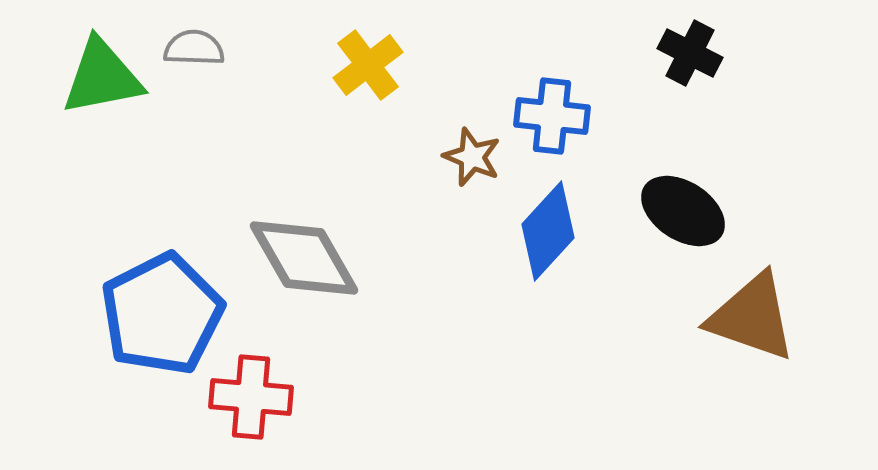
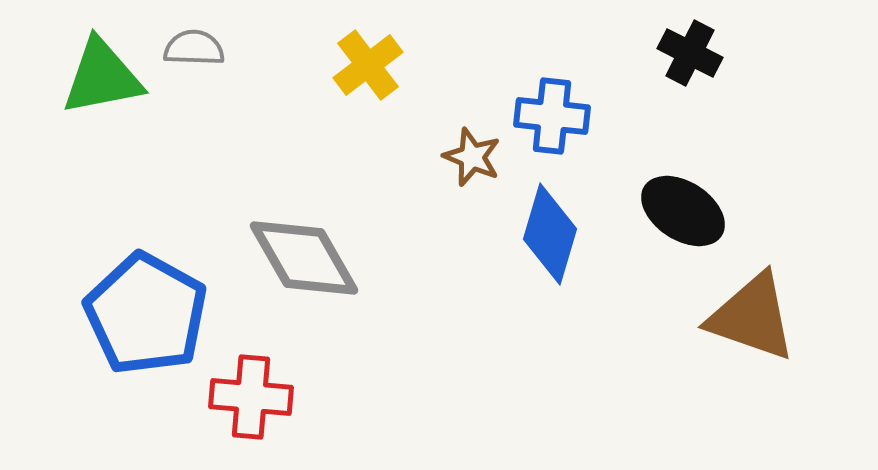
blue diamond: moved 2 px right, 3 px down; rotated 26 degrees counterclockwise
blue pentagon: moved 16 px left; rotated 16 degrees counterclockwise
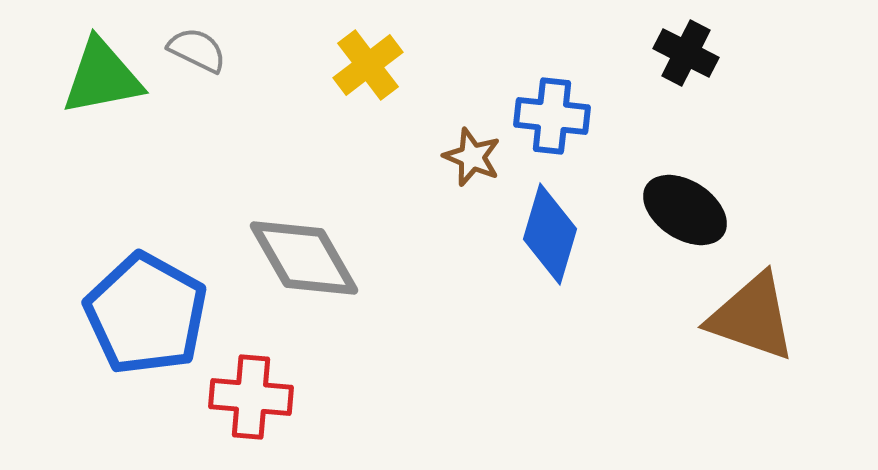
gray semicircle: moved 3 px right, 2 px down; rotated 24 degrees clockwise
black cross: moved 4 px left
black ellipse: moved 2 px right, 1 px up
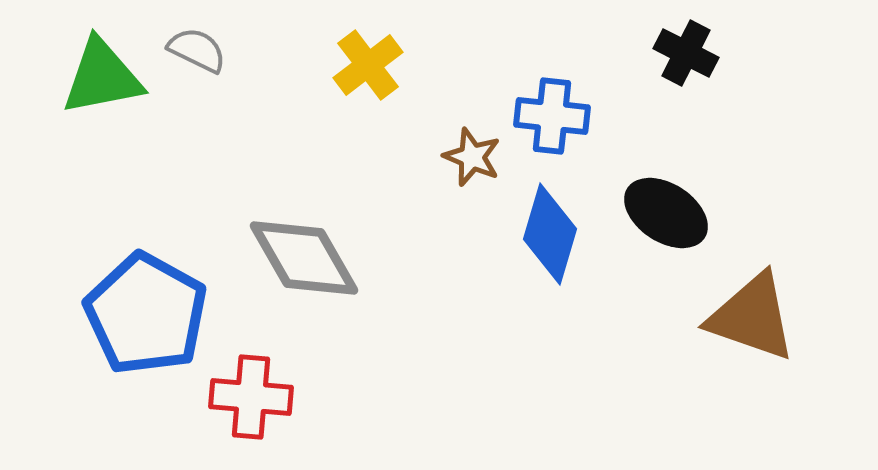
black ellipse: moved 19 px left, 3 px down
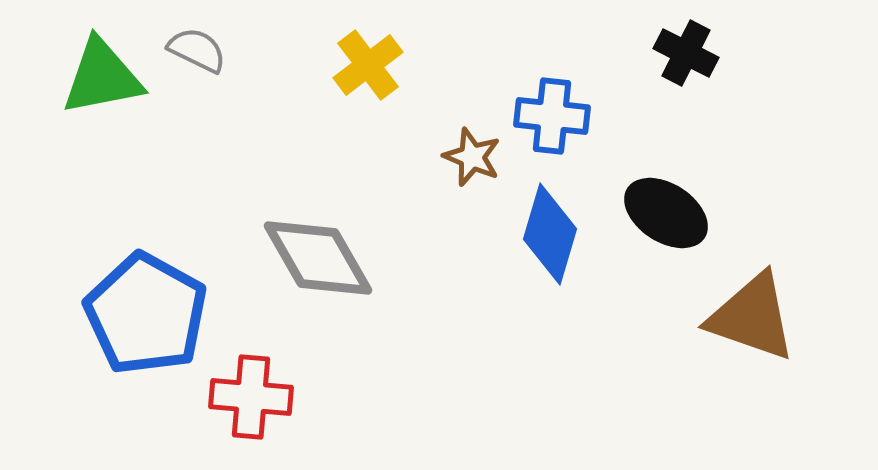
gray diamond: moved 14 px right
